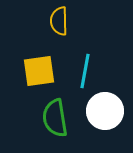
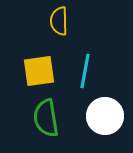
white circle: moved 5 px down
green semicircle: moved 9 px left
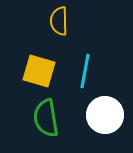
yellow square: rotated 24 degrees clockwise
white circle: moved 1 px up
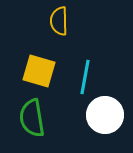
cyan line: moved 6 px down
green semicircle: moved 14 px left
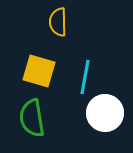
yellow semicircle: moved 1 px left, 1 px down
white circle: moved 2 px up
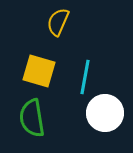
yellow semicircle: rotated 24 degrees clockwise
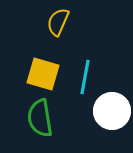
yellow square: moved 4 px right, 3 px down
white circle: moved 7 px right, 2 px up
green semicircle: moved 8 px right
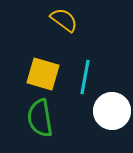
yellow semicircle: moved 6 px right, 2 px up; rotated 104 degrees clockwise
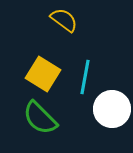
yellow square: rotated 16 degrees clockwise
white circle: moved 2 px up
green semicircle: rotated 36 degrees counterclockwise
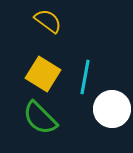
yellow semicircle: moved 16 px left, 1 px down
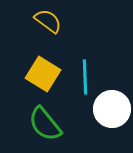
cyan line: rotated 12 degrees counterclockwise
green semicircle: moved 5 px right, 6 px down; rotated 6 degrees clockwise
